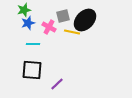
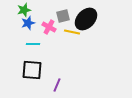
black ellipse: moved 1 px right, 1 px up
purple line: moved 1 px down; rotated 24 degrees counterclockwise
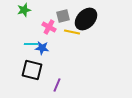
blue star: moved 14 px right, 25 px down; rotated 24 degrees clockwise
cyan line: moved 2 px left
black square: rotated 10 degrees clockwise
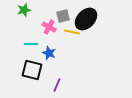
blue star: moved 7 px right, 5 px down; rotated 16 degrees clockwise
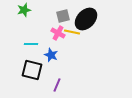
pink cross: moved 9 px right, 6 px down
blue star: moved 2 px right, 2 px down
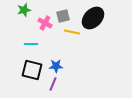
black ellipse: moved 7 px right, 1 px up
pink cross: moved 13 px left, 10 px up
blue star: moved 5 px right, 11 px down; rotated 24 degrees counterclockwise
purple line: moved 4 px left, 1 px up
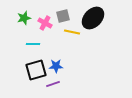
green star: moved 8 px down
cyan line: moved 2 px right
black square: moved 4 px right; rotated 30 degrees counterclockwise
purple line: rotated 48 degrees clockwise
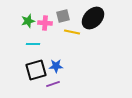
green star: moved 4 px right, 3 px down
pink cross: rotated 24 degrees counterclockwise
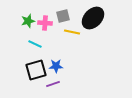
cyan line: moved 2 px right; rotated 24 degrees clockwise
